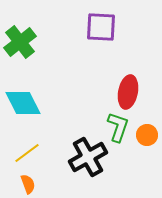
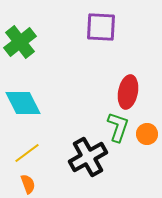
orange circle: moved 1 px up
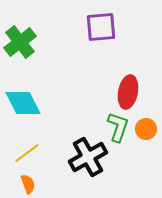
purple square: rotated 8 degrees counterclockwise
orange circle: moved 1 px left, 5 px up
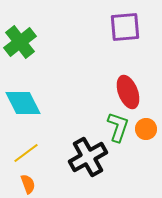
purple square: moved 24 px right
red ellipse: rotated 32 degrees counterclockwise
yellow line: moved 1 px left
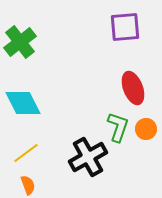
red ellipse: moved 5 px right, 4 px up
orange semicircle: moved 1 px down
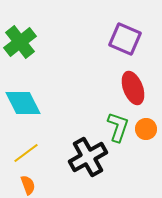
purple square: moved 12 px down; rotated 28 degrees clockwise
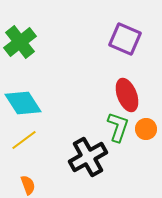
red ellipse: moved 6 px left, 7 px down
cyan diamond: rotated 6 degrees counterclockwise
yellow line: moved 2 px left, 13 px up
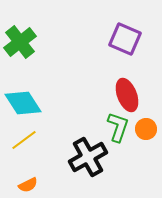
orange semicircle: rotated 84 degrees clockwise
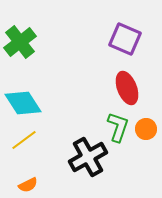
red ellipse: moved 7 px up
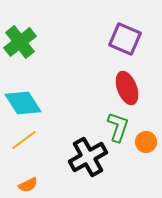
orange circle: moved 13 px down
